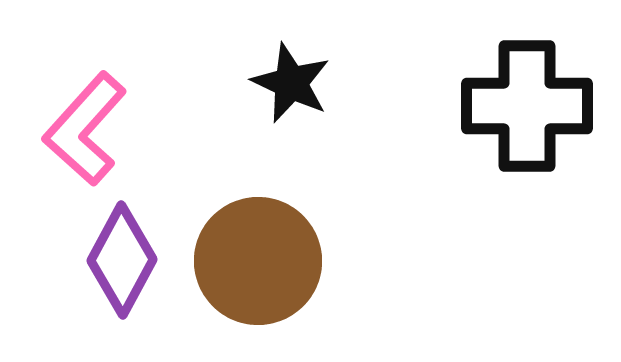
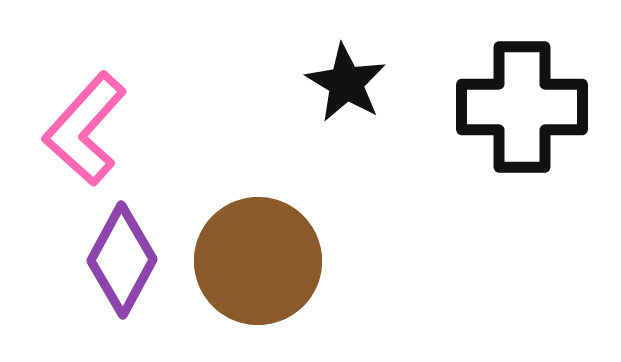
black star: moved 55 px right; rotated 6 degrees clockwise
black cross: moved 5 px left, 1 px down
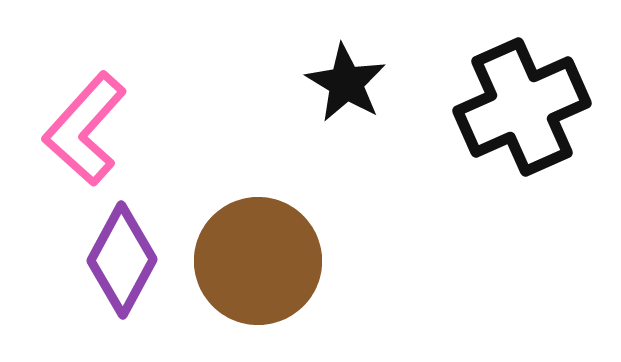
black cross: rotated 24 degrees counterclockwise
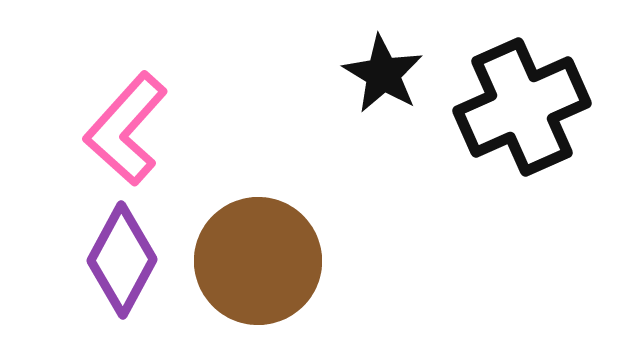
black star: moved 37 px right, 9 px up
pink L-shape: moved 41 px right
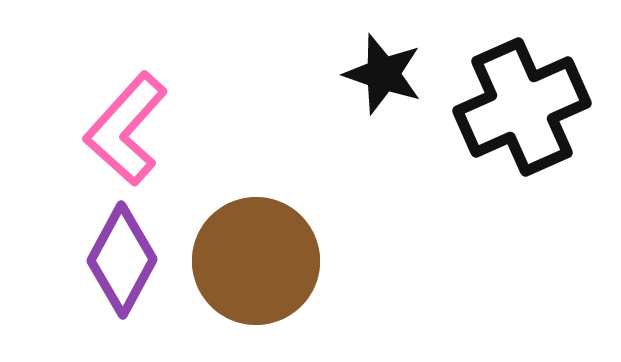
black star: rotated 12 degrees counterclockwise
brown circle: moved 2 px left
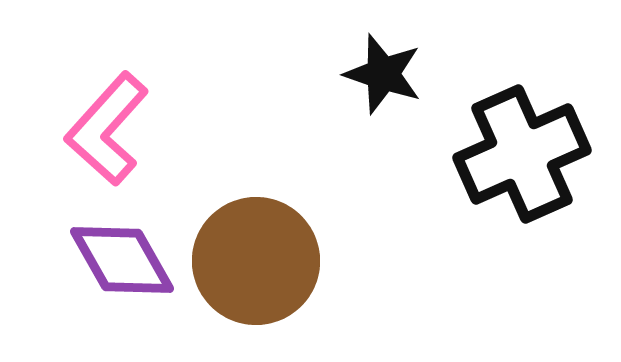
black cross: moved 47 px down
pink L-shape: moved 19 px left
purple diamond: rotated 58 degrees counterclockwise
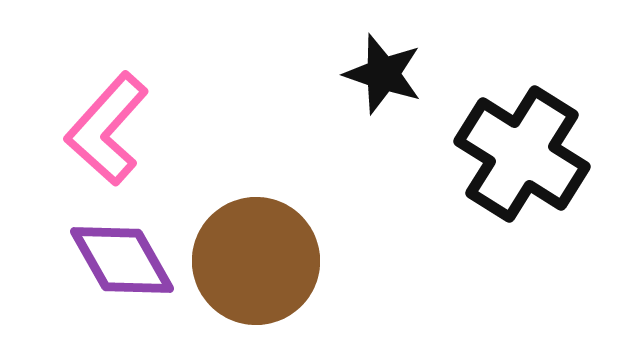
black cross: rotated 34 degrees counterclockwise
